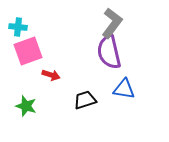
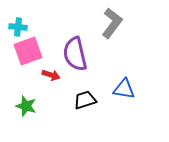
purple semicircle: moved 34 px left, 2 px down
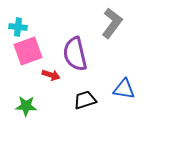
green star: rotated 15 degrees counterclockwise
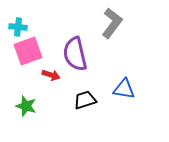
green star: rotated 15 degrees clockwise
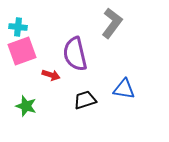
pink square: moved 6 px left
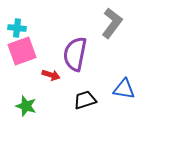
cyan cross: moved 1 px left, 1 px down
purple semicircle: rotated 24 degrees clockwise
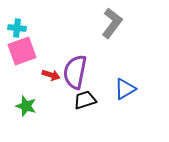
purple semicircle: moved 18 px down
blue triangle: moved 1 px right; rotated 40 degrees counterclockwise
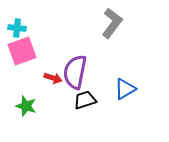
red arrow: moved 2 px right, 3 px down
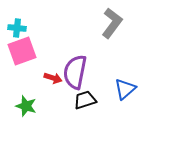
blue triangle: rotated 10 degrees counterclockwise
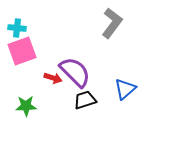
purple semicircle: rotated 124 degrees clockwise
green star: rotated 20 degrees counterclockwise
